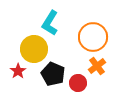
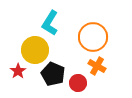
yellow circle: moved 1 px right, 1 px down
orange cross: rotated 24 degrees counterclockwise
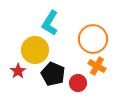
orange circle: moved 2 px down
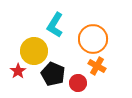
cyan L-shape: moved 5 px right, 2 px down
yellow circle: moved 1 px left, 1 px down
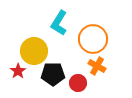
cyan L-shape: moved 4 px right, 2 px up
black pentagon: rotated 25 degrees counterclockwise
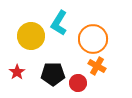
yellow circle: moved 3 px left, 15 px up
red star: moved 1 px left, 1 px down
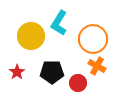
black pentagon: moved 1 px left, 2 px up
